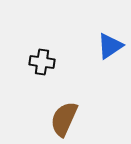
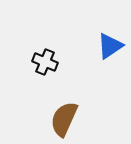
black cross: moved 3 px right; rotated 15 degrees clockwise
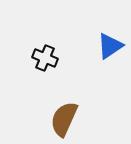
black cross: moved 4 px up
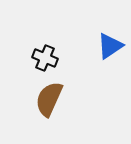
brown semicircle: moved 15 px left, 20 px up
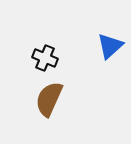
blue triangle: rotated 8 degrees counterclockwise
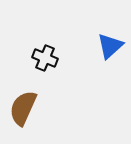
brown semicircle: moved 26 px left, 9 px down
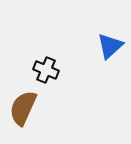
black cross: moved 1 px right, 12 px down
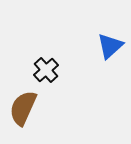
black cross: rotated 25 degrees clockwise
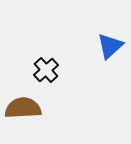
brown semicircle: rotated 63 degrees clockwise
